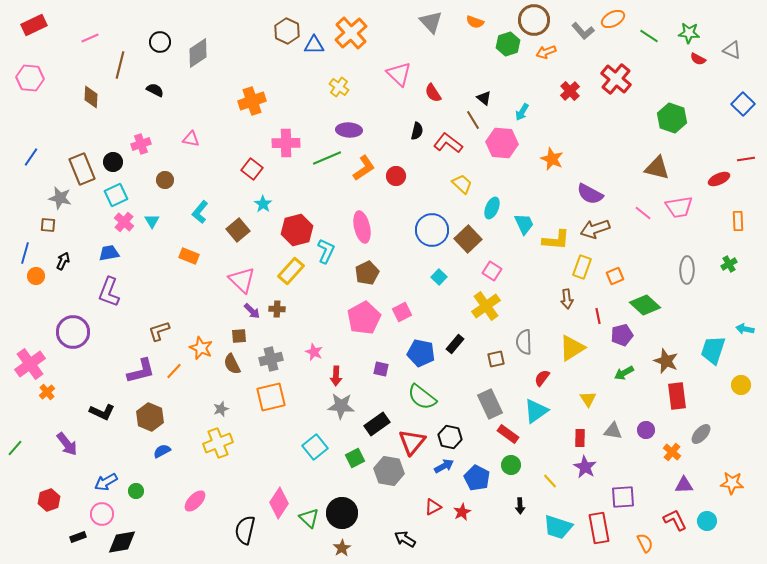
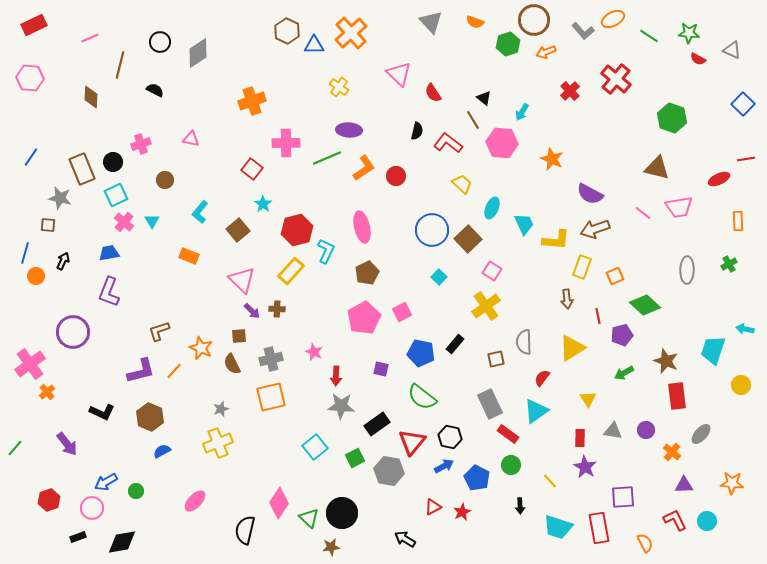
pink circle at (102, 514): moved 10 px left, 6 px up
brown star at (342, 548): moved 11 px left, 1 px up; rotated 24 degrees clockwise
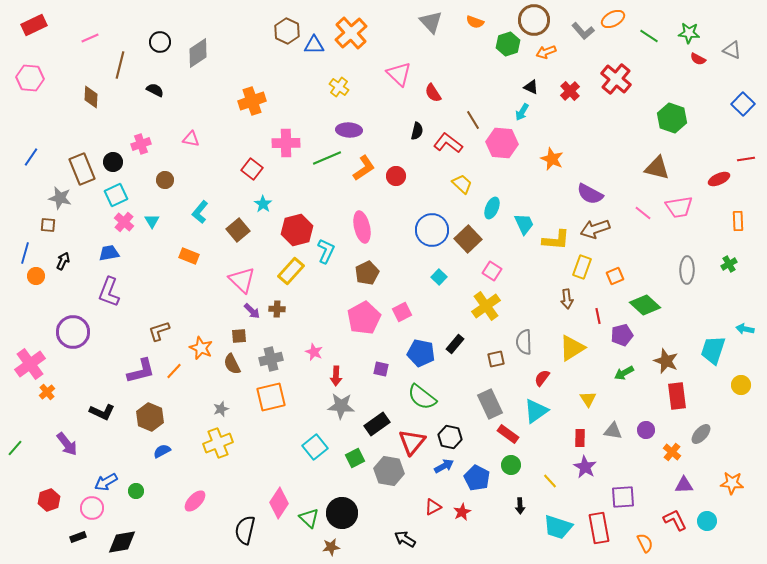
black triangle at (484, 98): moved 47 px right, 11 px up; rotated 14 degrees counterclockwise
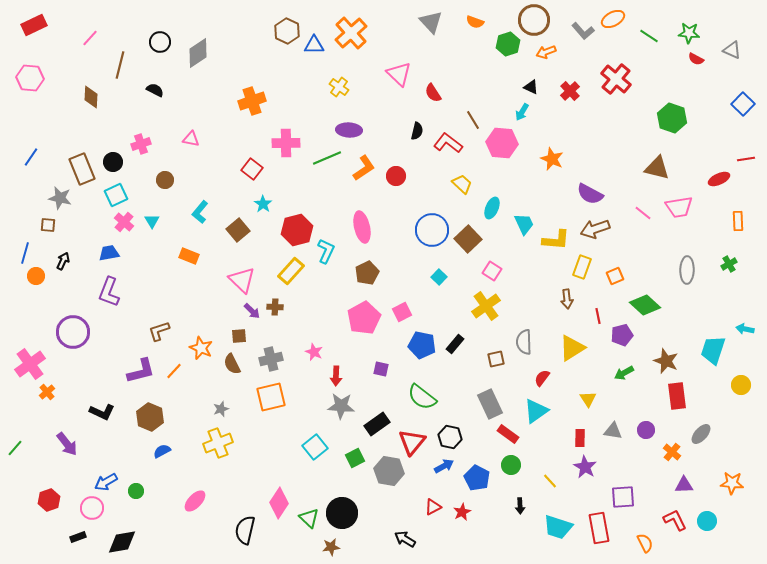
pink line at (90, 38): rotated 24 degrees counterclockwise
red semicircle at (698, 59): moved 2 px left
brown cross at (277, 309): moved 2 px left, 2 px up
blue pentagon at (421, 353): moved 1 px right, 8 px up
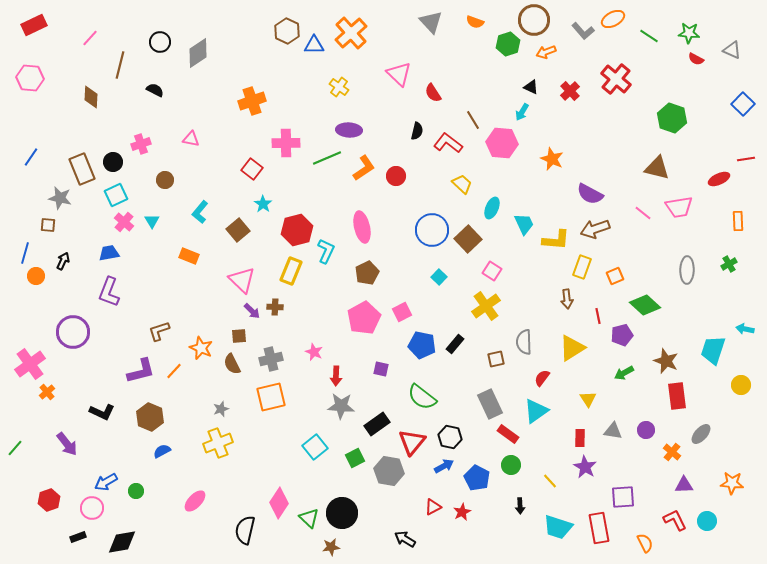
yellow rectangle at (291, 271): rotated 20 degrees counterclockwise
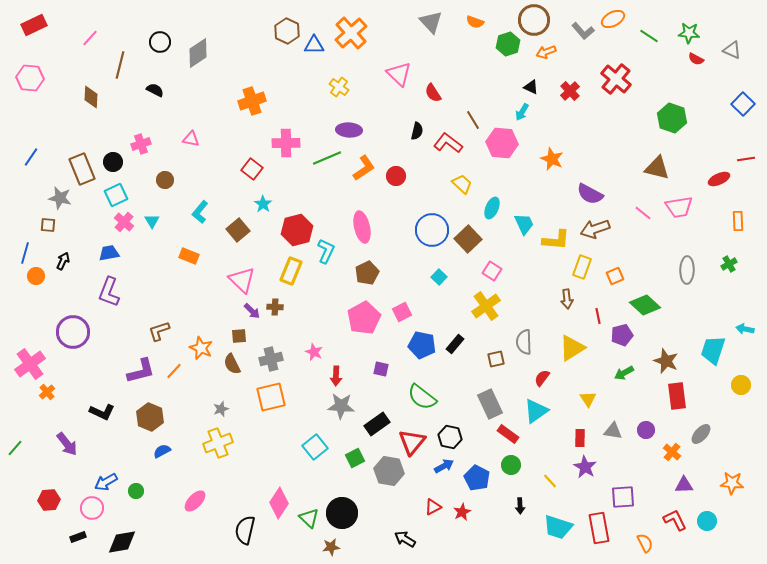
red hexagon at (49, 500): rotated 15 degrees clockwise
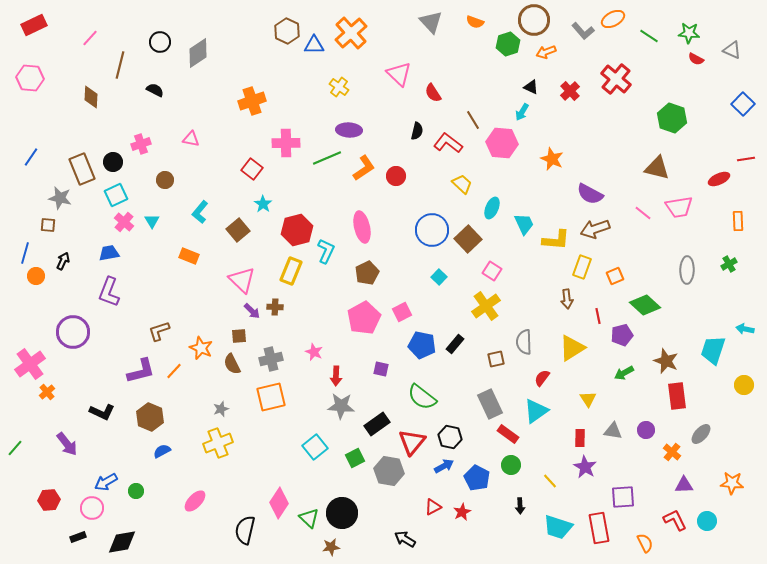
yellow circle at (741, 385): moved 3 px right
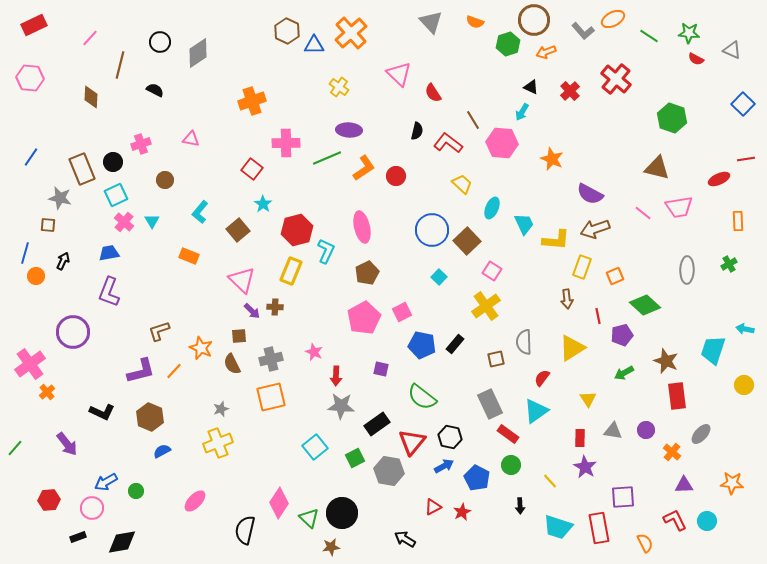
brown square at (468, 239): moved 1 px left, 2 px down
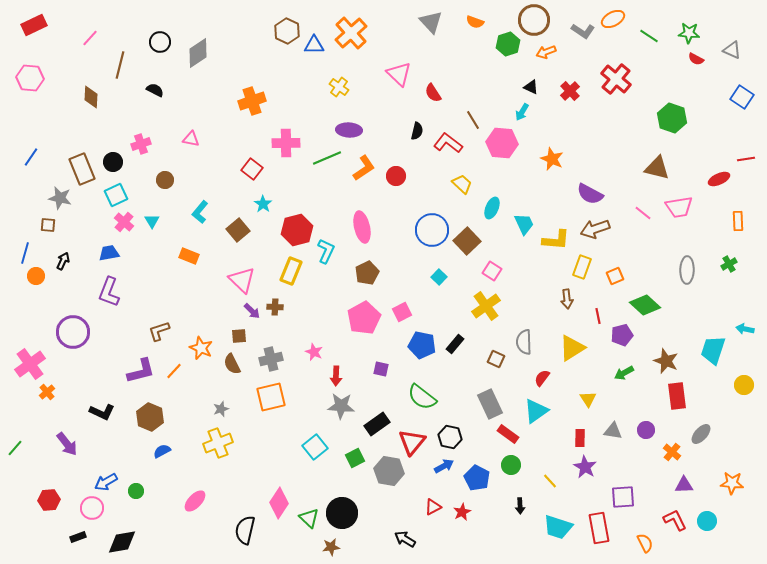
gray L-shape at (583, 31): rotated 15 degrees counterclockwise
blue square at (743, 104): moved 1 px left, 7 px up; rotated 10 degrees counterclockwise
brown square at (496, 359): rotated 36 degrees clockwise
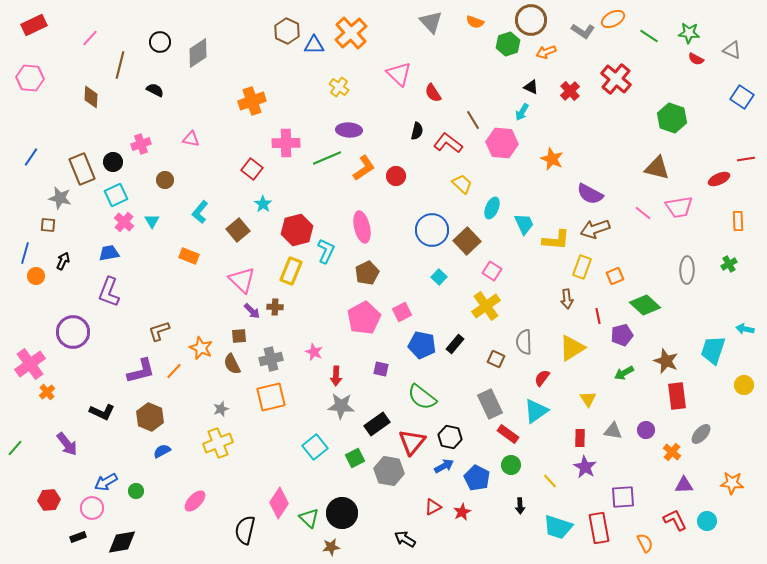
brown circle at (534, 20): moved 3 px left
